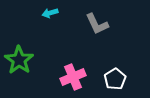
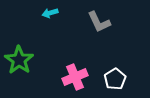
gray L-shape: moved 2 px right, 2 px up
pink cross: moved 2 px right
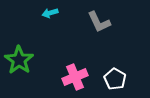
white pentagon: rotated 10 degrees counterclockwise
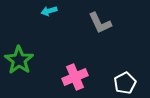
cyan arrow: moved 1 px left, 2 px up
gray L-shape: moved 1 px right, 1 px down
white pentagon: moved 10 px right, 4 px down; rotated 15 degrees clockwise
